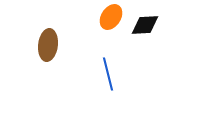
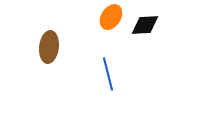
brown ellipse: moved 1 px right, 2 px down
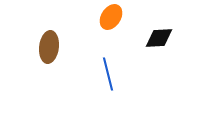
black diamond: moved 14 px right, 13 px down
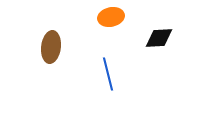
orange ellipse: rotated 45 degrees clockwise
brown ellipse: moved 2 px right
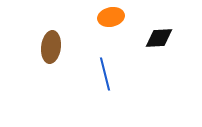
blue line: moved 3 px left
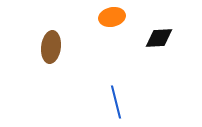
orange ellipse: moved 1 px right
blue line: moved 11 px right, 28 px down
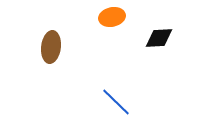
blue line: rotated 32 degrees counterclockwise
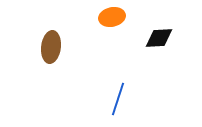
blue line: moved 2 px right, 3 px up; rotated 64 degrees clockwise
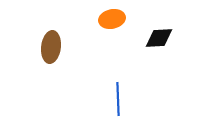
orange ellipse: moved 2 px down
blue line: rotated 20 degrees counterclockwise
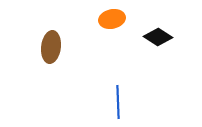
black diamond: moved 1 px left, 1 px up; rotated 36 degrees clockwise
blue line: moved 3 px down
